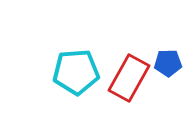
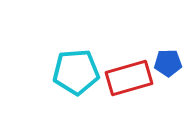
red rectangle: rotated 45 degrees clockwise
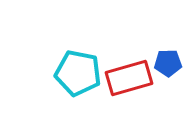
cyan pentagon: moved 2 px right, 1 px down; rotated 15 degrees clockwise
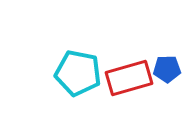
blue pentagon: moved 1 px left, 6 px down
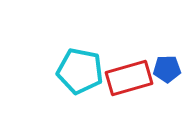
cyan pentagon: moved 2 px right, 2 px up
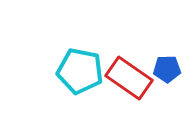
red rectangle: rotated 51 degrees clockwise
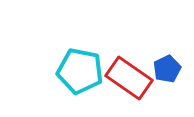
blue pentagon: rotated 24 degrees counterclockwise
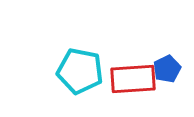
red rectangle: moved 4 px right, 1 px down; rotated 39 degrees counterclockwise
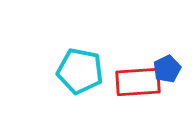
red rectangle: moved 5 px right, 3 px down
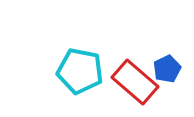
red rectangle: moved 3 px left; rotated 45 degrees clockwise
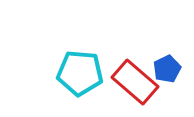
cyan pentagon: moved 2 px down; rotated 6 degrees counterclockwise
